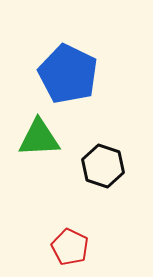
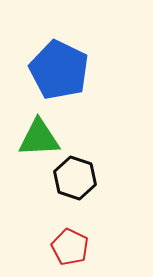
blue pentagon: moved 9 px left, 4 px up
black hexagon: moved 28 px left, 12 px down
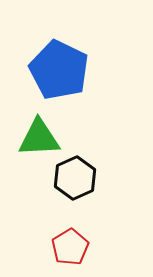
black hexagon: rotated 18 degrees clockwise
red pentagon: rotated 15 degrees clockwise
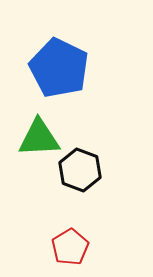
blue pentagon: moved 2 px up
black hexagon: moved 5 px right, 8 px up; rotated 15 degrees counterclockwise
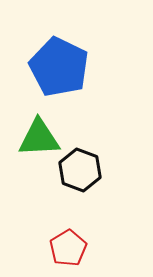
blue pentagon: moved 1 px up
red pentagon: moved 2 px left, 1 px down
